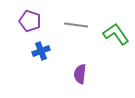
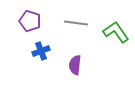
gray line: moved 2 px up
green L-shape: moved 2 px up
purple semicircle: moved 5 px left, 9 px up
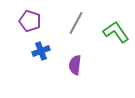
gray line: rotated 70 degrees counterclockwise
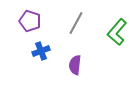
green L-shape: moved 1 px right; rotated 104 degrees counterclockwise
